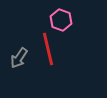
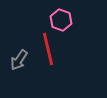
gray arrow: moved 2 px down
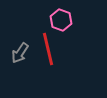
gray arrow: moved 1 px right, 7 px up
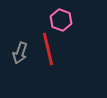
gray arrow: rotated 15 degrees counterclockwise
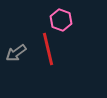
gray arrow: moved 4 px left; rotated 35 degrees clockwise
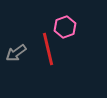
pink hexagon: moved 4 px right, 7 px down; rotated 20 degrees clockwise
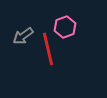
gray arrow: moved 7 px right, 17 px up
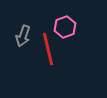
gray arrow: rotated 35 degrees counterclockwise
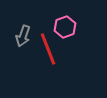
red line: rotated 8 degrees counterclockwise
